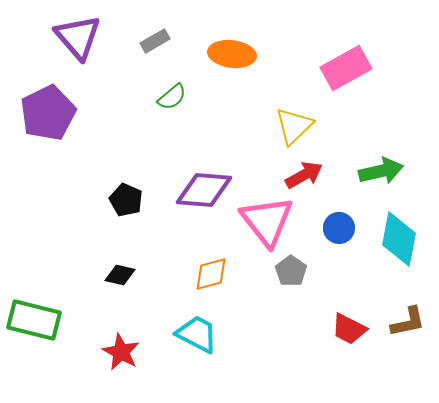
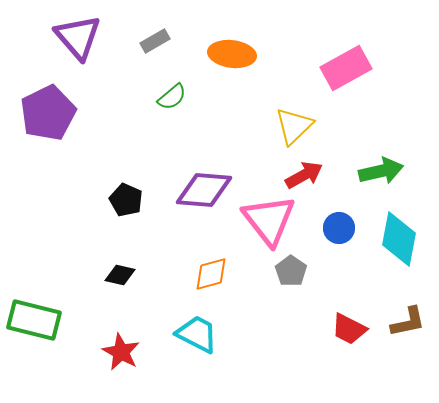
pink triangle: moved 2 px right, 1 px up
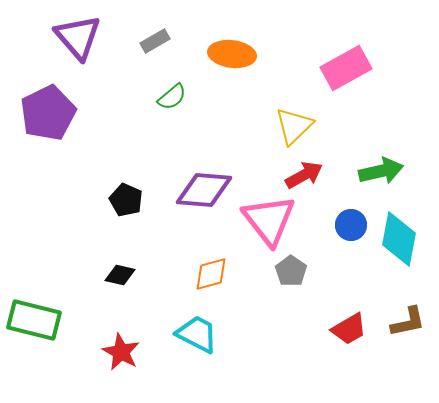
blue circle: moved 12 px right, 3 px up
red trapezoid: rotated 57 degrees counterclockwise
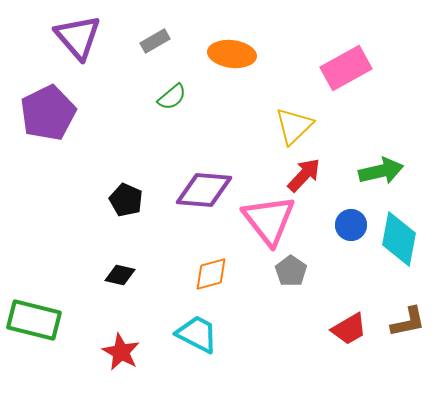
red arrow: rotated 18 degrees counterclockwise
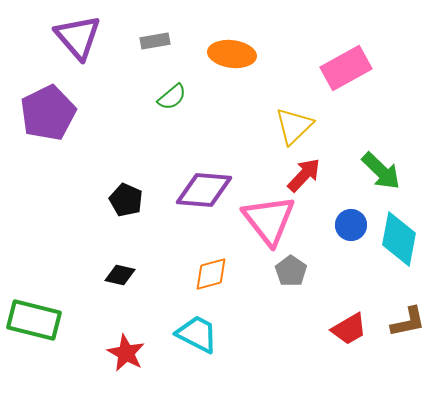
gray rectangle: rotated 20 degrees clockwise
green arrow: rotated 57 degrees clockwise
red star: moved 5 px right, 1 px down
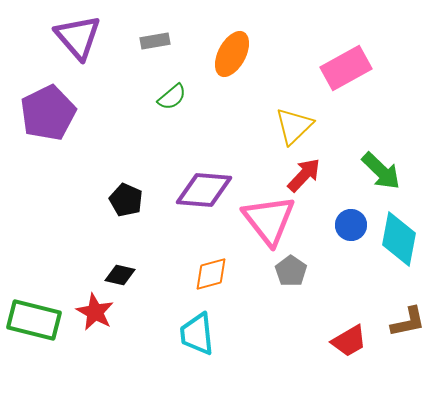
orange ellipse: rotated 69 degrees counterclockwise
red trapezoid: moved 12 px down
cyan trapezoid: rotated 123 degrees counterclockwise
red star: moved 31 px left, 41 px up
